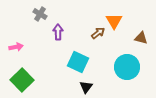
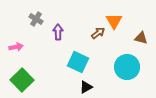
gray cross: moved 4 px left, 5 px down
black triangle: rotated 24 degrees clockwise
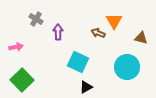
brown arrow: rotated 120 degrees counterclockwise
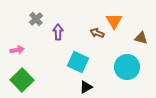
gray cross: rotated 16 degrees clockwise
brown arrow: moved 1 px left
pink arrow: moved 1 px right, 3 px down
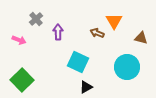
pink arrow: moved 2 px right, 10 px up; rotated 32 degrees clockwise
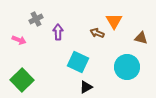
gray cross: rotated 16 degrees clockwise
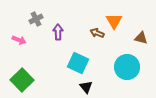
cyan square: moved 1 px down
black triangle: rotated 40 degrees counterclockwise
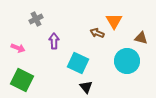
purple arrow: moved 4 px left, 9 px down
pink arrow: moved 1 px left, 8 px down
cyan circle: moved 6 px up
green square: rotated 20 degrees counterclockwise
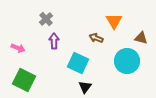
gray cross: moved 10 px right; rotated 16 degrees counterclockwise
brown arrow: moved 1 px left, 5 px down
green square: moved 2 px right
black triangle: moved 1 px left; rotated 16 degrees clockwise
